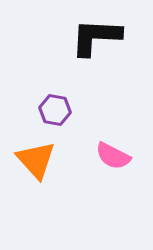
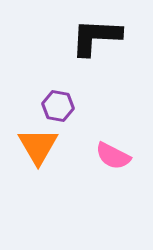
purple hexagon: moved 3 px right, 4 px up
orange triangle: moved 2 px right, 14 px up; rotated 12 degrees clockwise
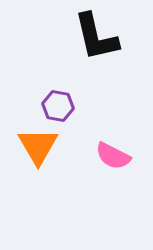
black L-shape: rotated 106 degrees counterclockwise
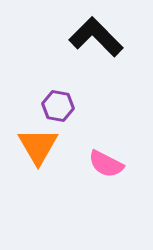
black L-shape: rotated 148 degrees clockwise
pink semicircle: moved 7 px left, 8 px down
